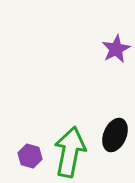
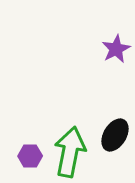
black ellipse: rotated 8 degrees clockwise
purple hexagon: rotated 15 degrees counterclockwise
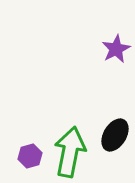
purple hexagon: rotated 15 degrees counterclockwise
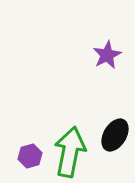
purple star: moved 9 px left, 6 px down
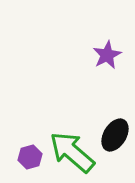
green arrow: moved 2 px right; rotated 60 degrees counterclockwise
purple hexagon: moved 1 px down
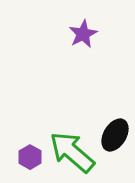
purple star: moved 24 px left, 21 px up
purple hexagon: rotated 15 degrees counterclockwise
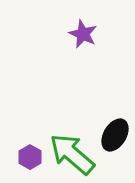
purple star: rotated 20 degrees counterclockwise
green arrow: moved 2 px down
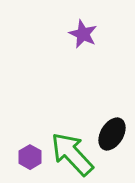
black ellipse: moved 3 px left, 1 px up
green arrow: rotated 6 degrees clockwise
